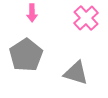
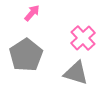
pink arrow: rotated 138 degrees counterclockwise
pink cross: moved 3 px left, 20 px down
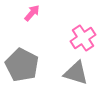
pink cross: rotated 10 degrees clockwise
gray pentagon: moved 4 px left, 10 px down; rotated 12 degrees counterclockwise
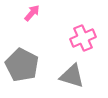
pink cross: rotated 10 degrees clockwise
gray triangle: moved 4 px left, 3 px down
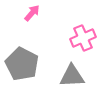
gray pentagon: moved 1 px up
gray triangle: rotated 20 degrees counterclockwise
